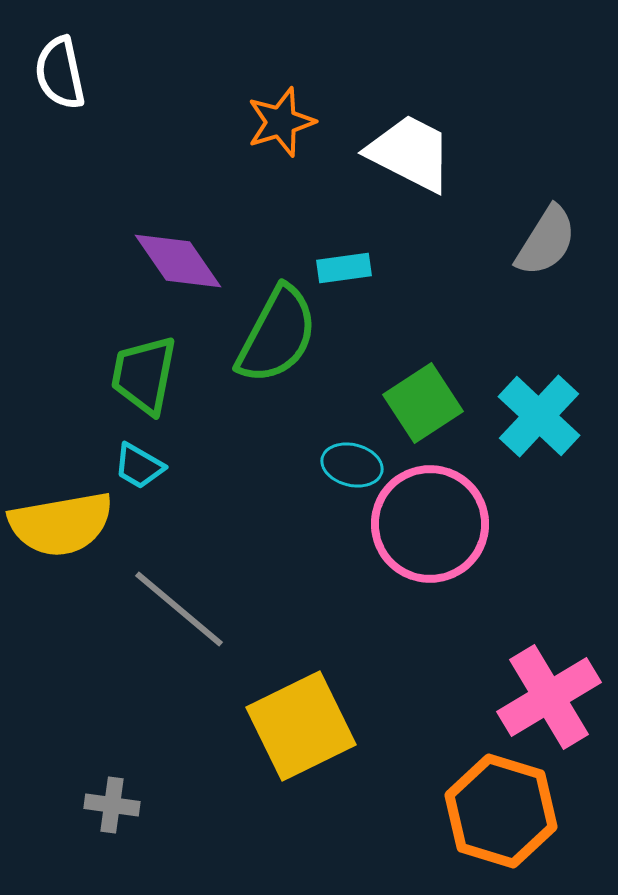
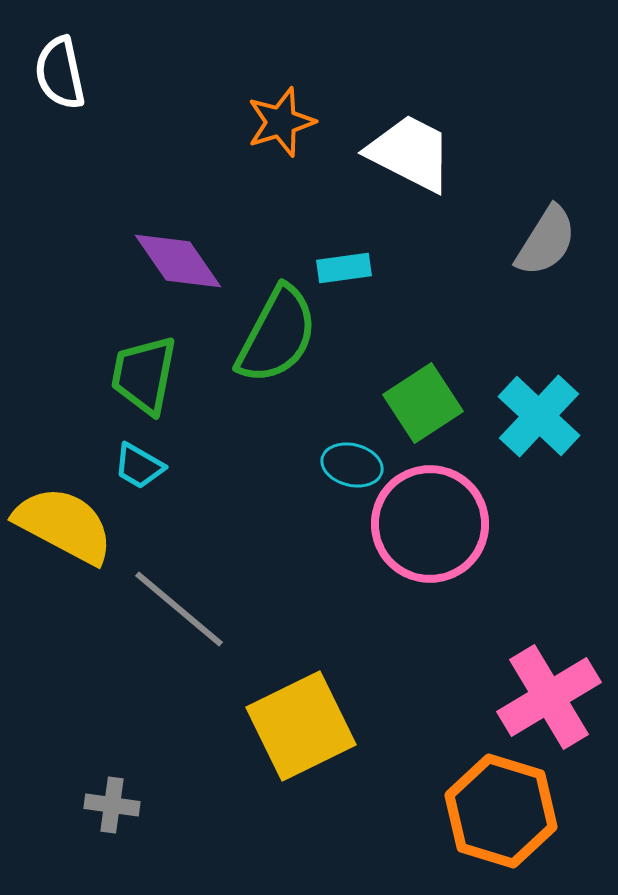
yellow semicircle: moved 3 px right, 1 px down; rotated 142 degrees counterclockwise
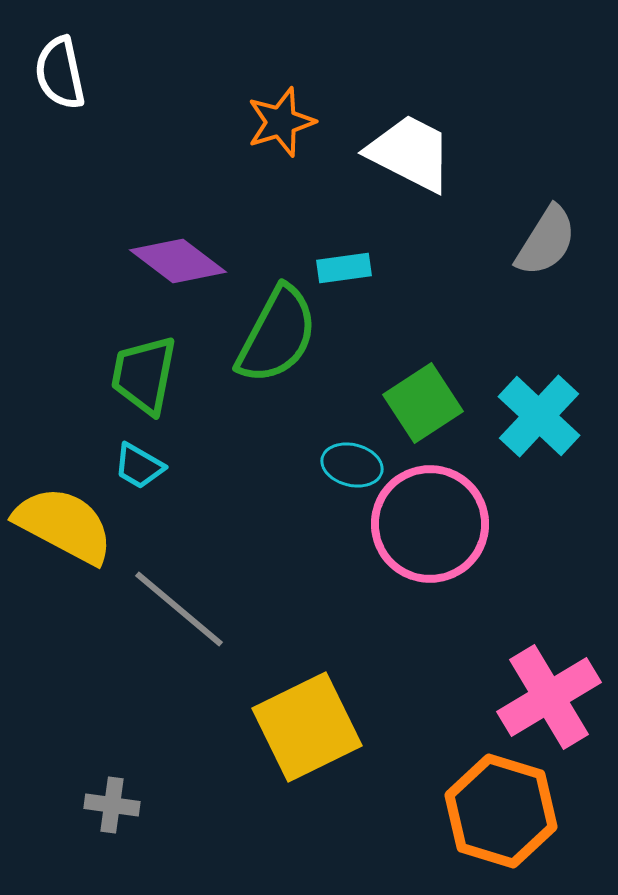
purple diamond: rotated 18 degrees counterclockwise
yellow square: moved 6 px right, 1 px down
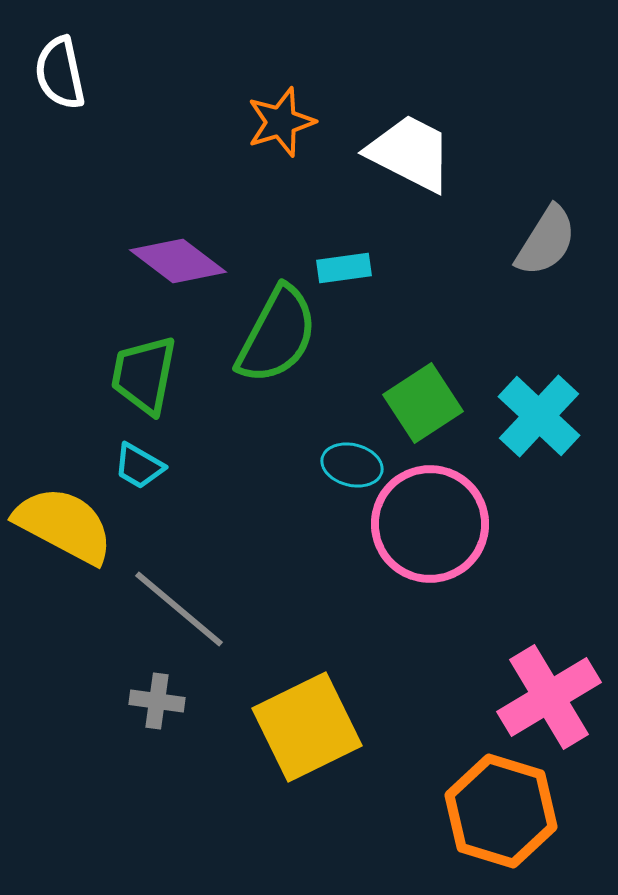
gray cross: moved 45 px right, 104 px up
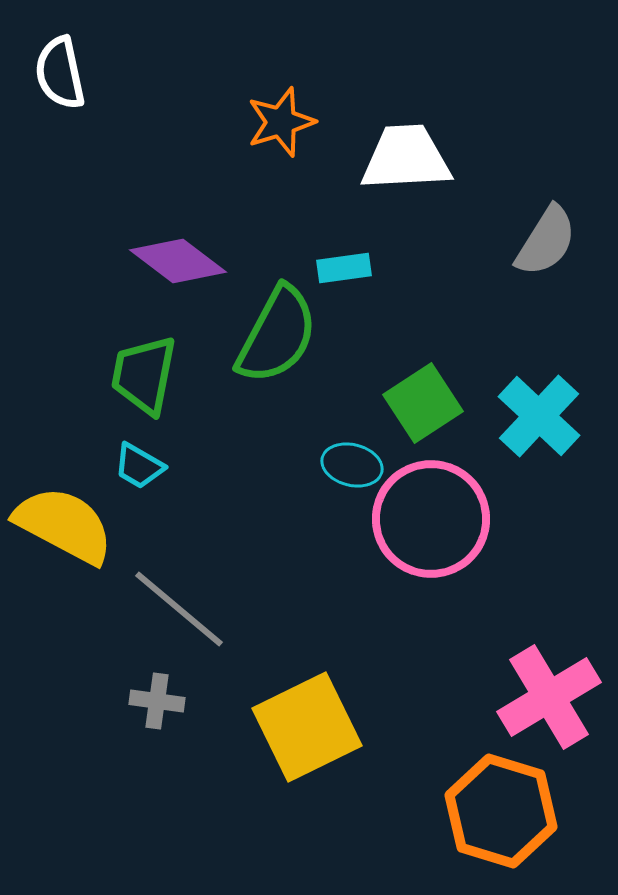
white trapezoid: moved 4 px left, 5 px down; rotated 30 degrees counterclockwise
pink circle: moved 1 px right, 5 px up
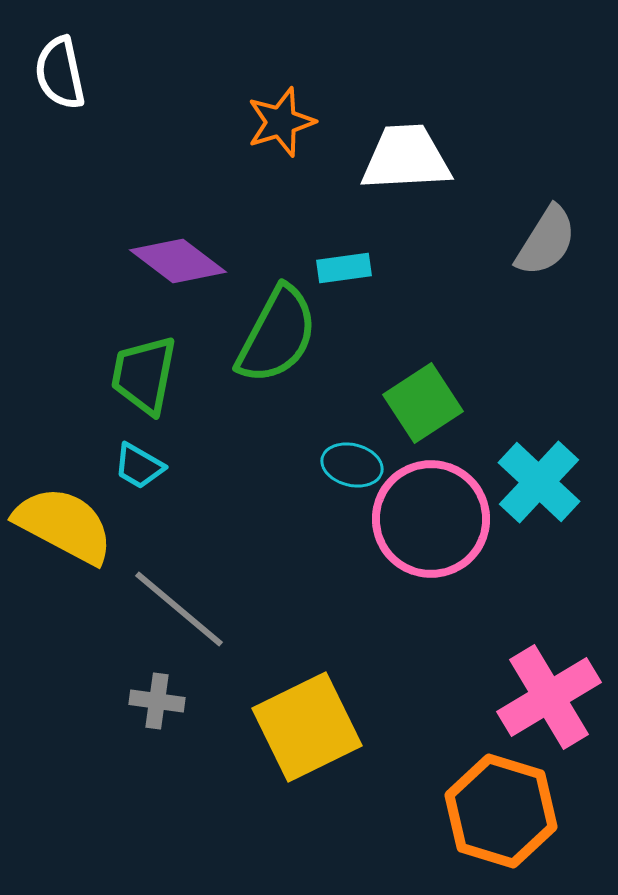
cyan cross: moved 66 px down
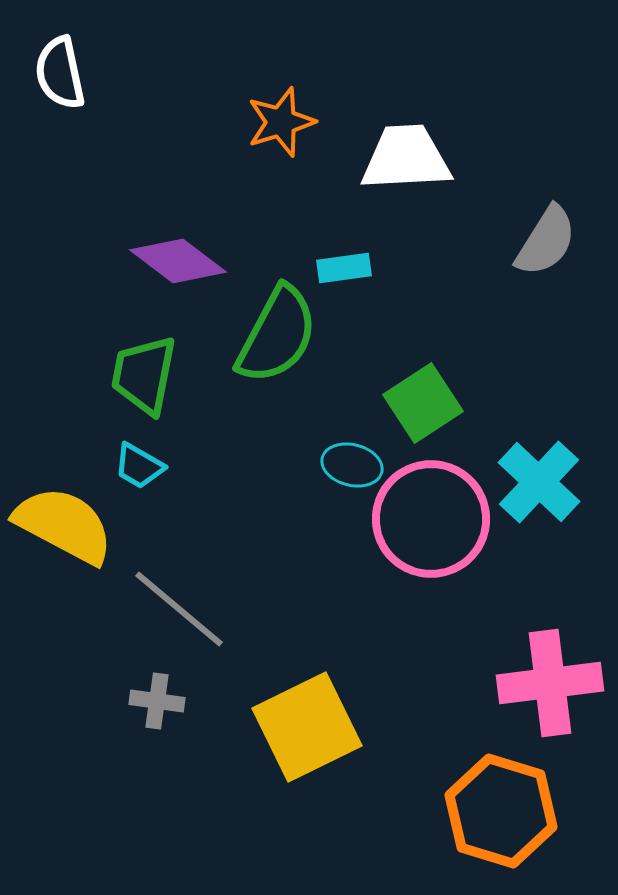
pink cross: moved 1 px right, 14 px up; rotated 24 degrees clockwise
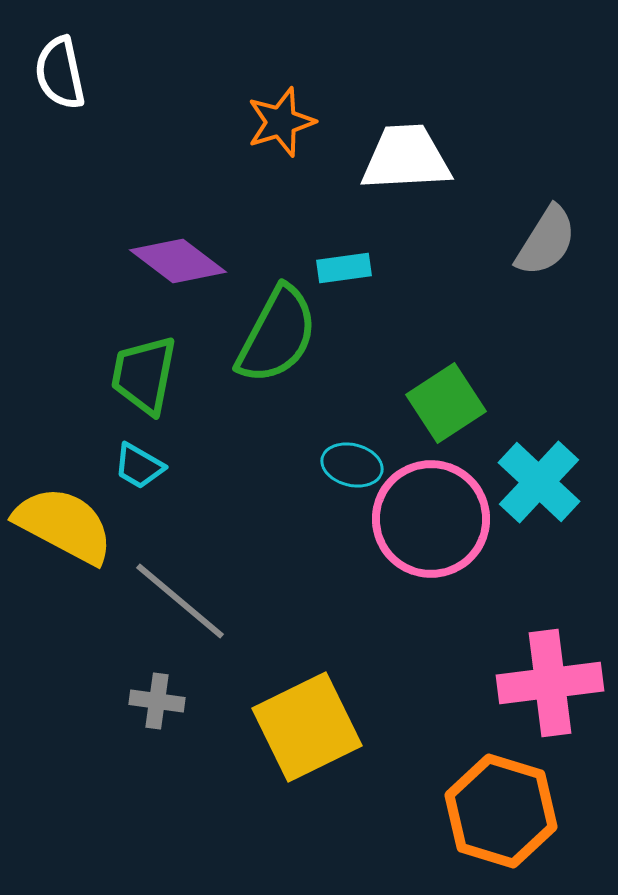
green square: moved 23 px right
gray line: moved 1 px right, 8 px up
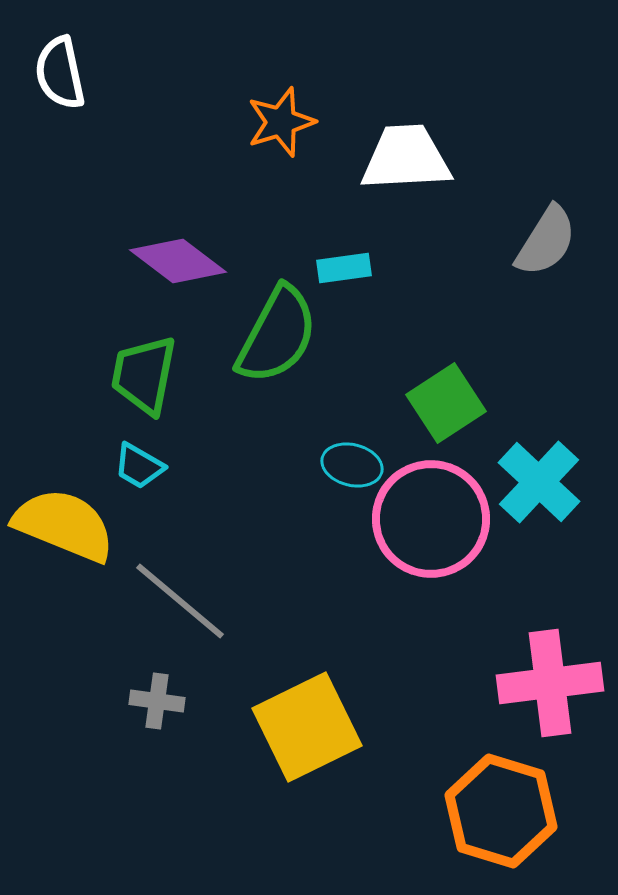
yellow semicircle: rotated 6 degrees counterclockwise
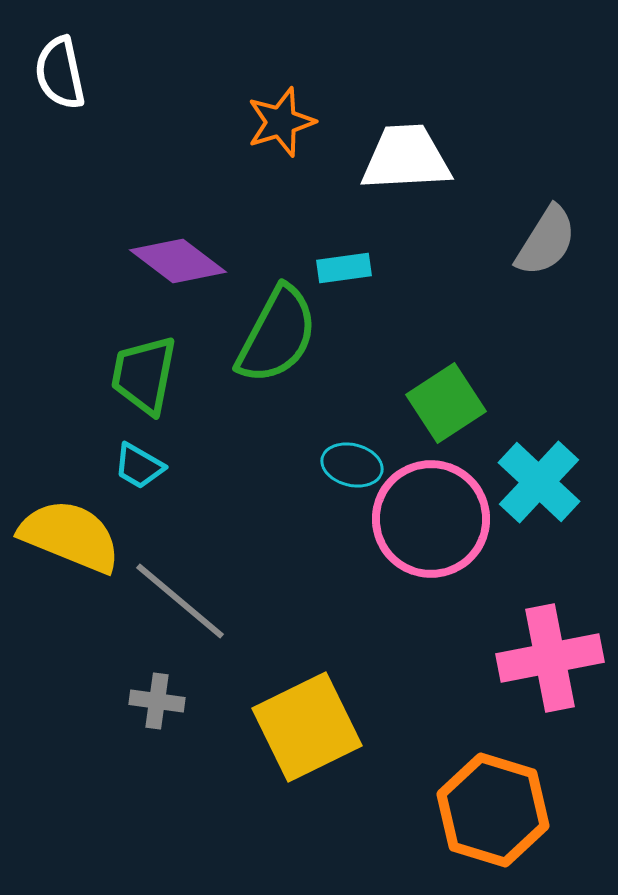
yellow semicircle: moved 6 px right, 11 px down
pink cross: moved 25 px up; rotated 4 degrees counterclockwise
orange hexagon: moved 8 px left, 1 px up
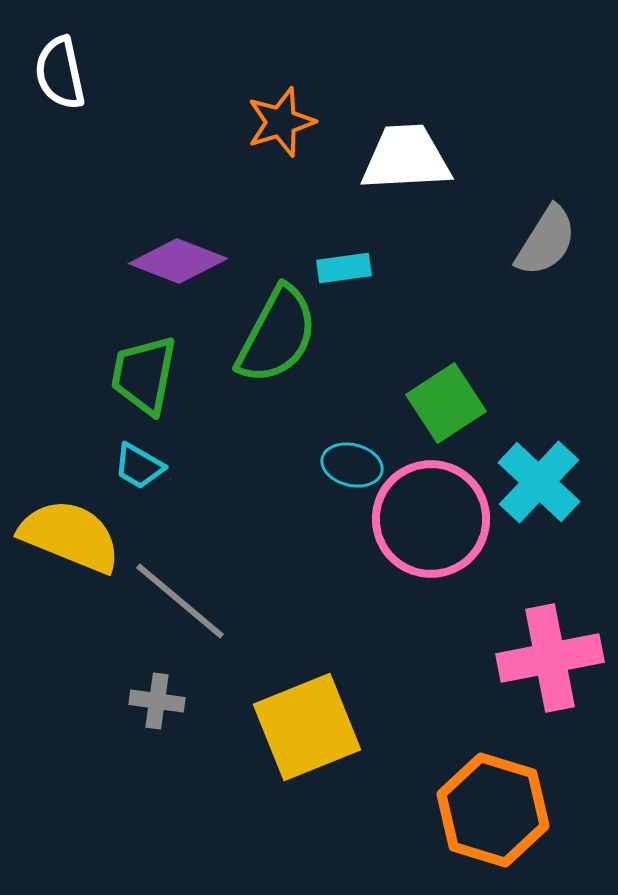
purple diamond: rotated 16 degrees counterclockwise
yellow square: rotated 4 degrees clockwise
